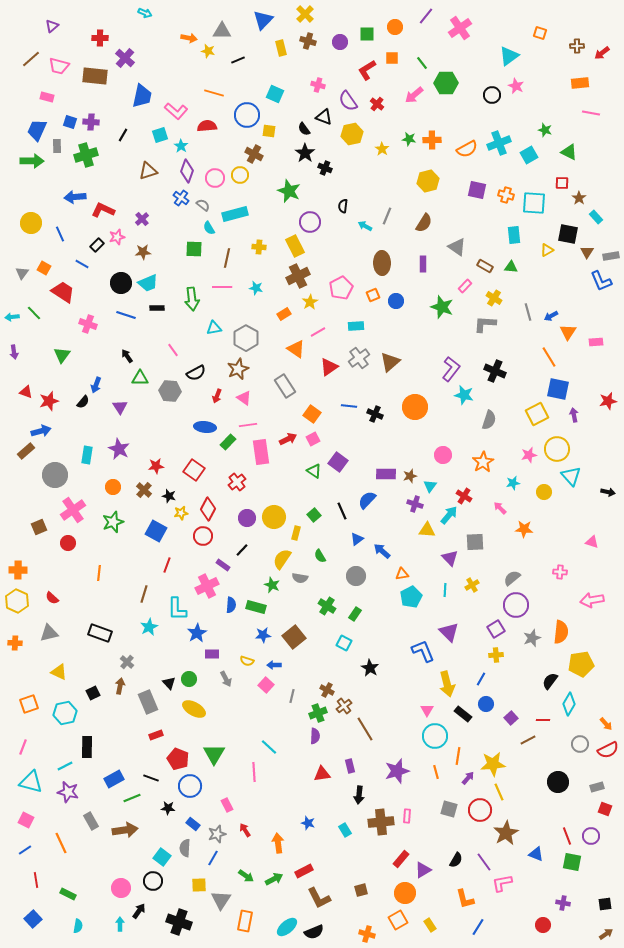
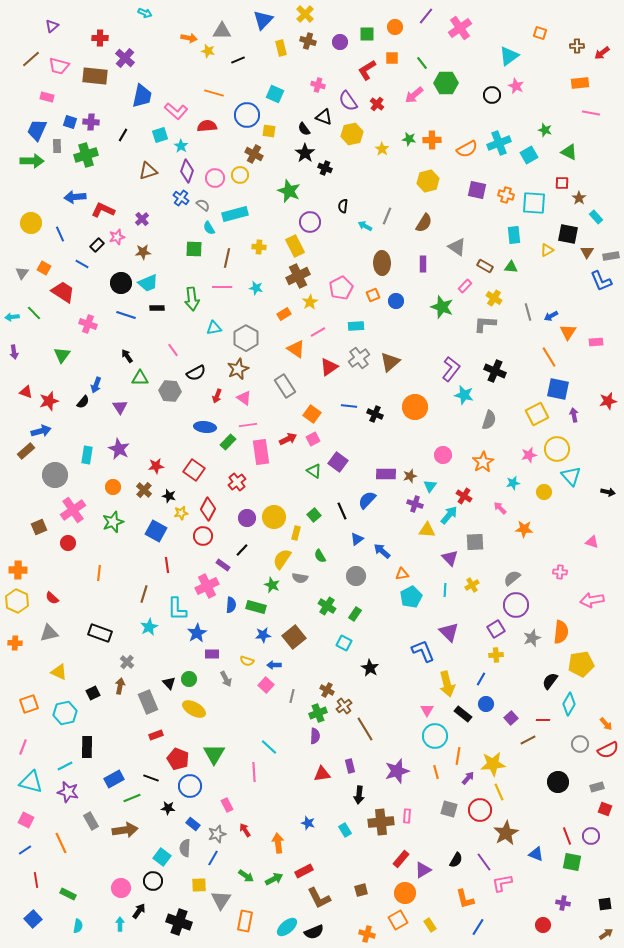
red line at (167, 565): rotated 28 degrees counterclockwise
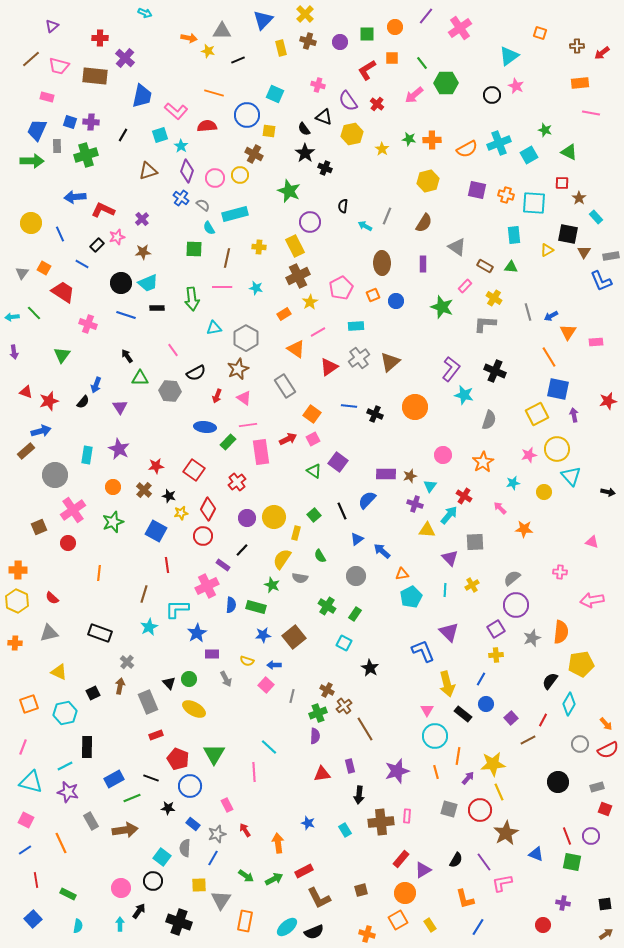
brown triangle at (587, 252): moved 3 px left
cyan L-shape at (177, 609): rotated 90 degrees clockwise
red line at (543, 720): rotated 64 degrees counterclockwise
